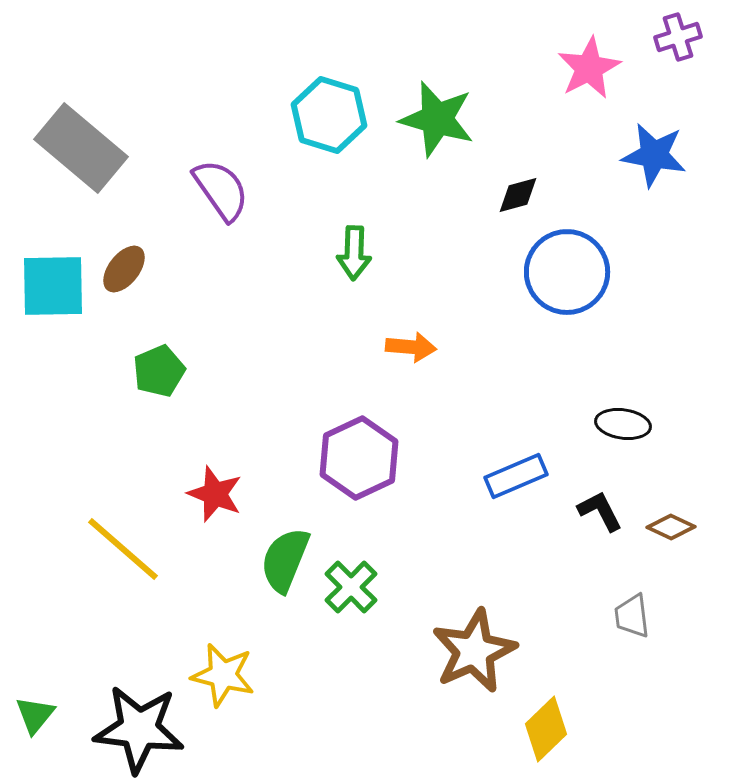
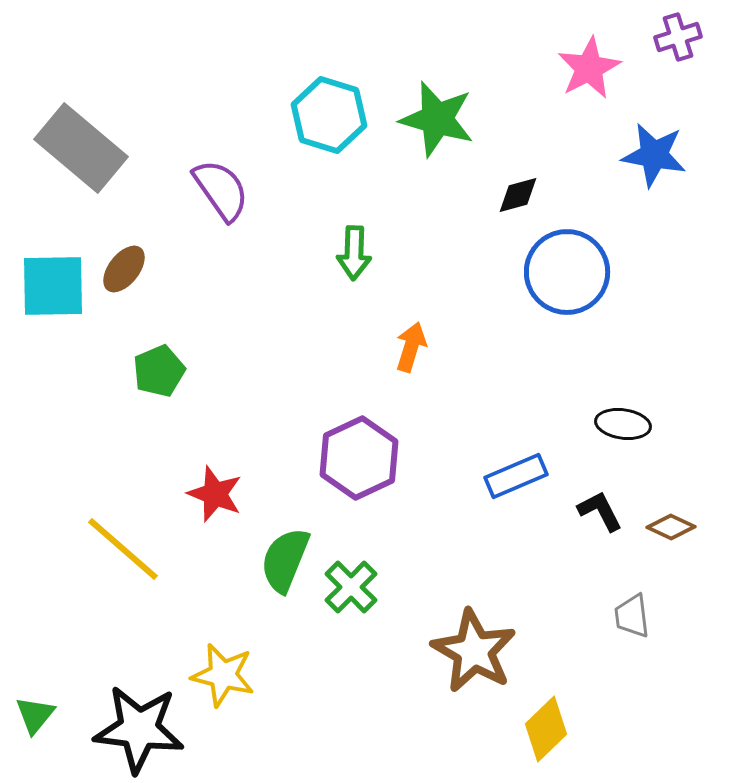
orange arrow: rotated 78 degrees counterclockwise
brown star: rotated 18 degrees counterclockwise
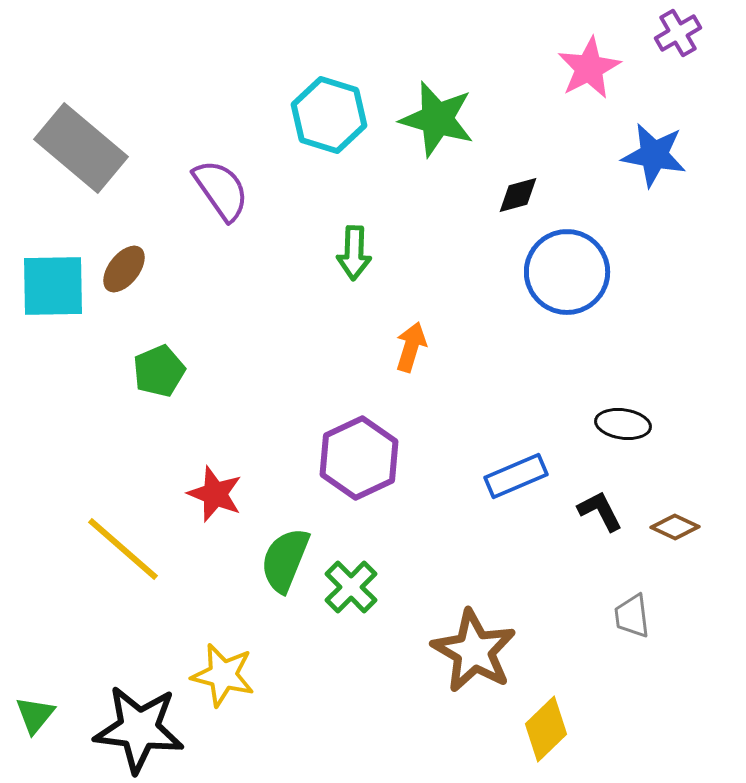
purple cross: moved 4 px up; rotated 12 degrees counterclockwise
brown diamond: moved 4 px right
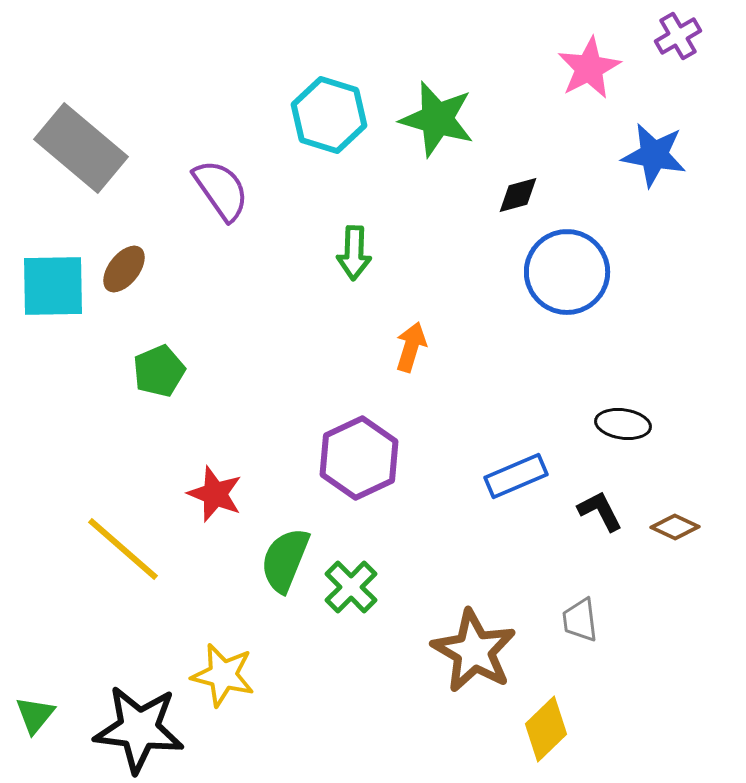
purple cross: moved 3 px down
gray trapezoid: moved 52 px left, 4 px down
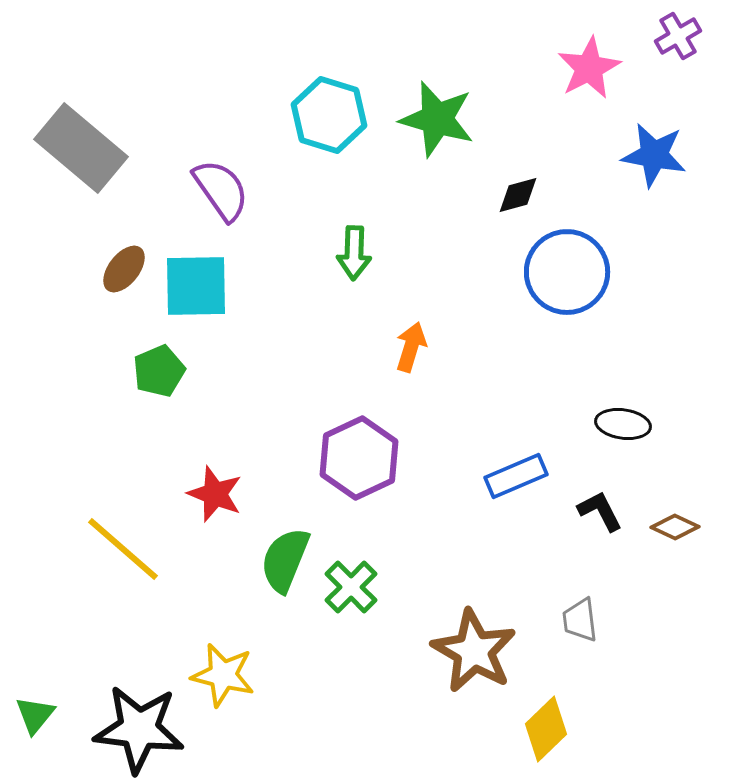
cyan square: moved 143 px right
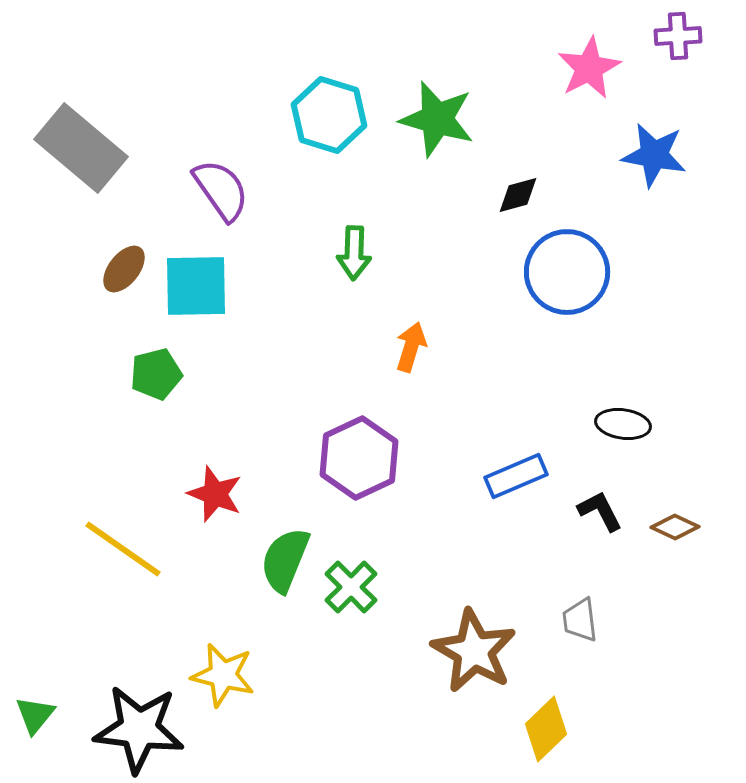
purple cross: rotated 27 degrees clockwise
green pentagon: moved 3 px left, 3 px down; rotated 9 degrees clockwise
yellow line: rotated 6 degrees counterclockwise
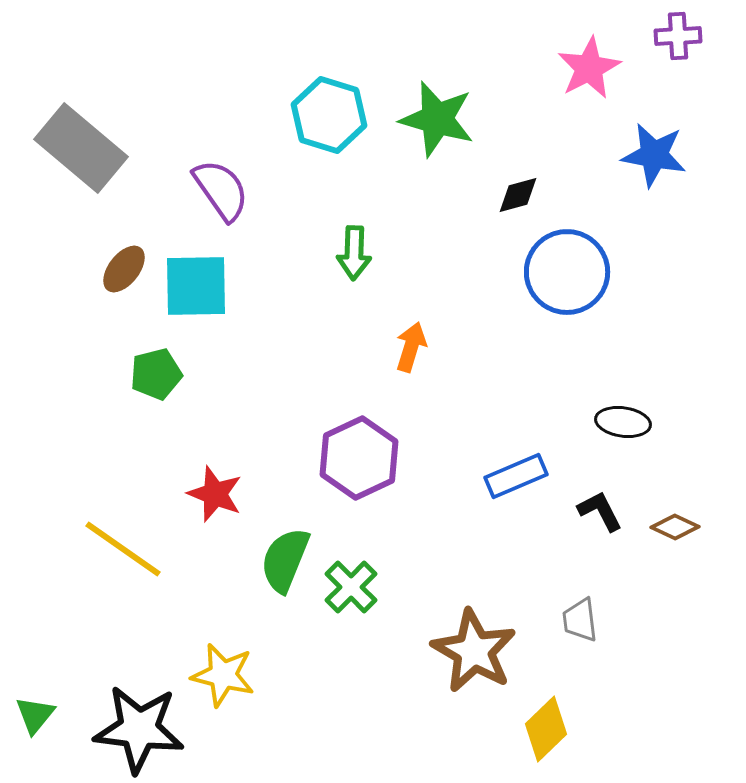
black ellipse: moved 2 px up
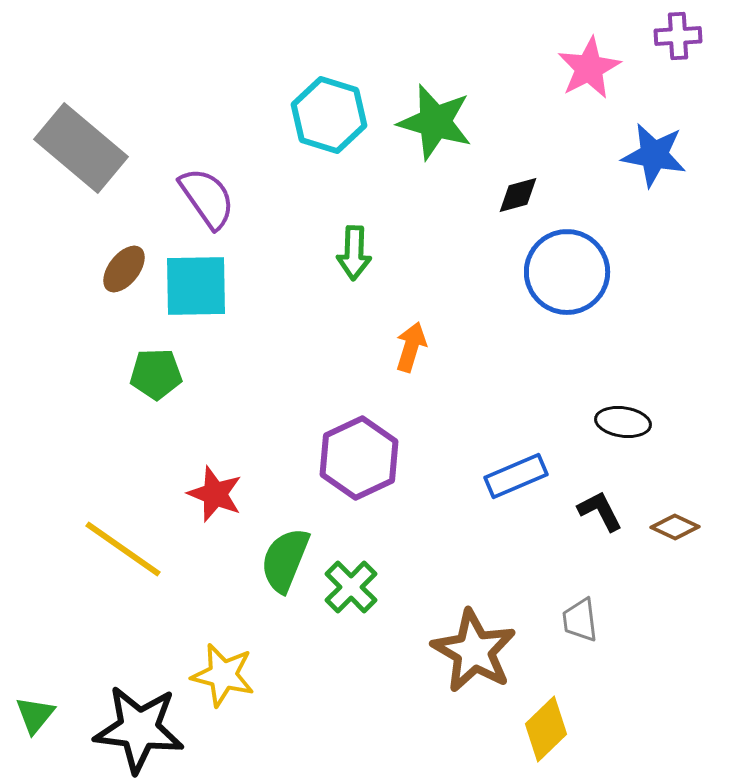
green star: moved 2 px left, 3 px down
purple semicircle: moved 14 px left, 8 px down
green pentagon: rotated 12 degrees clockwise
